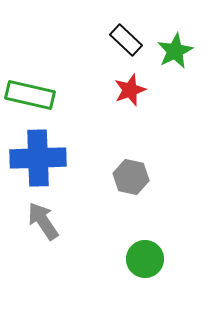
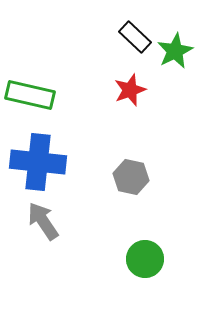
black rectangle: moved 9 px right, 3 px up
blue cross: moved 4 px down; rotated 8 degrees clockwise
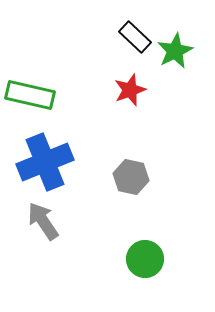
blue cross: moved 7 px right; rotated 28 degrees counterclockwise
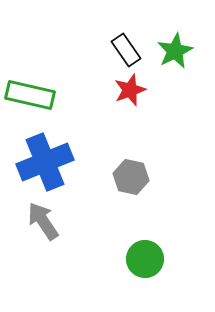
black rectangle: moved 9 px left, 13 px down; rotated 12 degrees clockwise
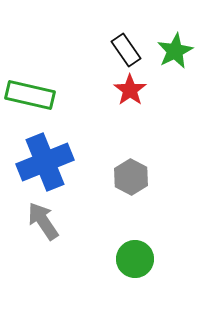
red star: rotated 16 degrees counterclockwise
gray hexagon: rotated 16 degrees clockwise
green circle: moved 10 px left
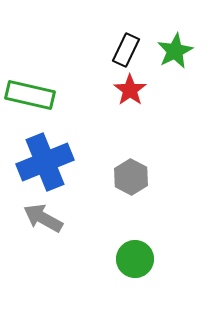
black rectangle: rotated 60 degrees clockwise
gray arrow: moved 3 px up; rotated 27 degrees counterclockwise
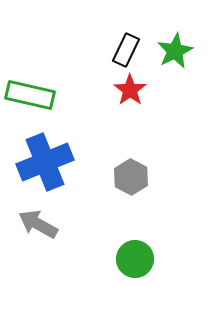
gray arrow: moved 5 px left, 6 px down
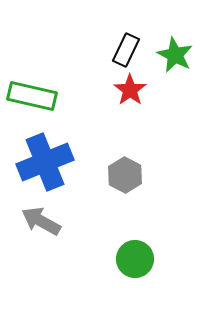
green star: moved 4 px down; rotated 18 degrees counterclockwise
green rectangle: moved 2 px right, 1 px down
gray hexagon: moved 6 px left, 2 px up
gray arrow: moved 3 px right, 3 px up
